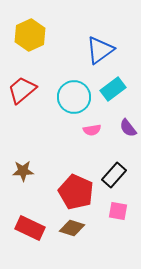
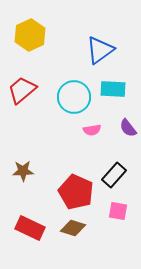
cyan rectangle: rotated 40 degrees clockwise
brown diamond: moved 1 px right
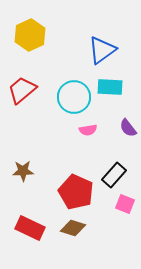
blue triangle: moved 2 px right
cyan rectangle: moved 3 px left, 2 px up
pink semicircle: moved 4 px left
pink square: moved 7 px right, 7 px up; rotated 12 degrees clockwise
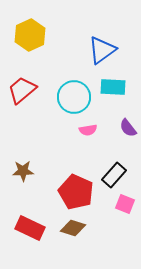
cyan rectangle: moved 3 px right
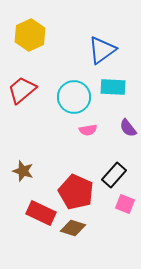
brown star: rotated 20 degrees clockwise
red rectangle: moved 11 px right, 15 px up
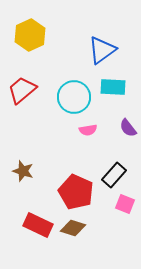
red rectangle: moved 3 px left, 12 px down
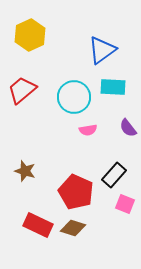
brown star: moved 2 px right
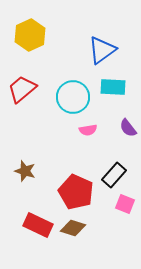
red trapezoid: moved 1 px up
cyan circle: moved 1 px left
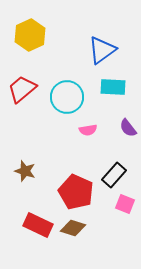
cyan circle: moved 6 px left
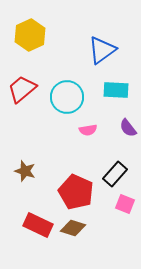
cyan rectangle: moved 3 px right, 3 px down
black rectangle: moved 1 px right, 1 px up
